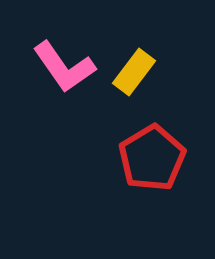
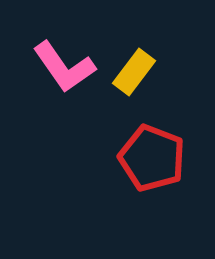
red pentagon: rotated 20 degrees counterclockwise
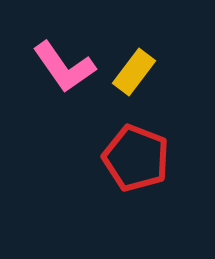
red pentagon: moved 16 px left
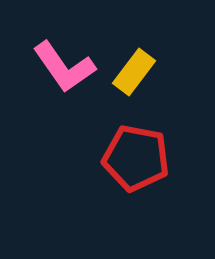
red pentagon: rotated 10 degrees counterclockwise
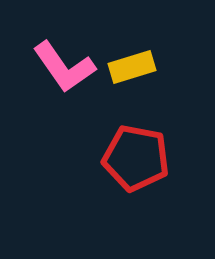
yellow rectangle: moved 2 px left, 5 px up; rotated 36 degrees clockwise
